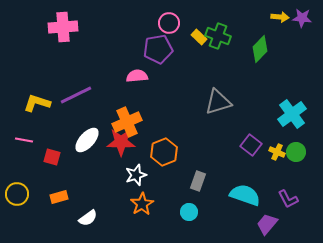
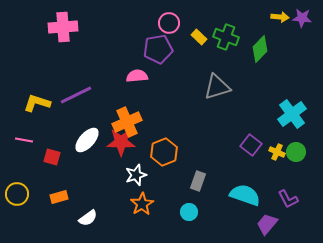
green cross: moved 8 px right, 1 px down
gray triangle: moved 1 px left, 15 px up
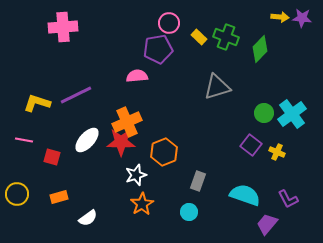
green circle: moved 32 px left, 39 px up
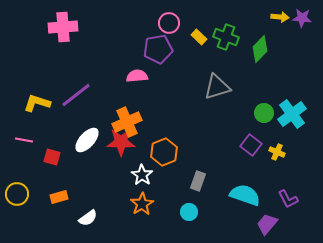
purple line: rotated 12 degrees counterclockwise
white star: moved 6 px right; rotated 20 degrees counterclockwise
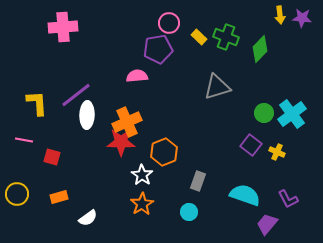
yellow arrow: moved 2 px up; rotated 78 degrees clockwise
yellow L-shape: rotated 68 degrees clockwise
white ellipse: moved 25 px up; rotated 40 degrees counterclockwise
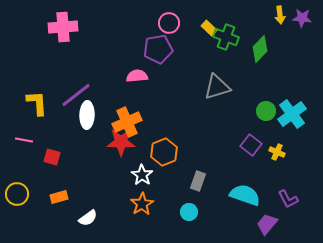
yellow rectangle: moved 10 px right, 9 px up
green circle: moved 2 px right, 2 px up
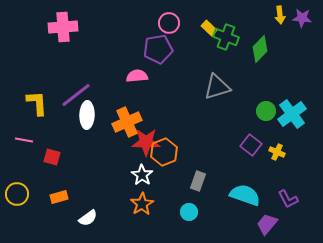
red star: moved 25 px right
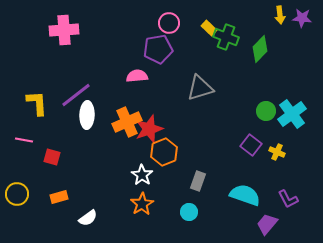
pink cross: moved 1 px right, 3 px down
gray triangle: moved 17 px left, 1 px down
red star: moved 3 px right, 13 px up; rotated 20 degrees counterclockwise
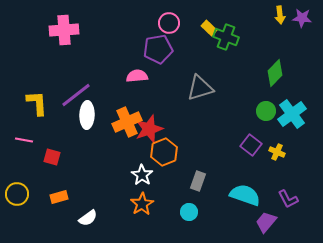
green diamond: moved 15 px right, 24 px down
purple trapezoid: moved 1 px left, 2 px up
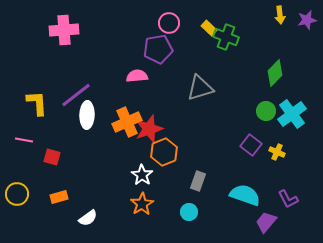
purple star: moved 5 px right, 2 px down; rotated 18 degrees counterclockwise
